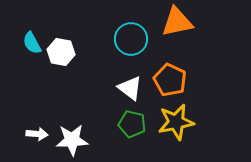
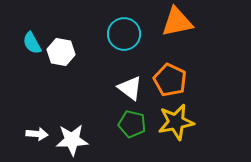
cyan circle: moved 7 px left, 5 px up
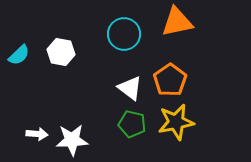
cyan semicircle: moved 13 px left, 12 px down; rotated 105 degrees counterclockwise
orange pentagon: rotated 12 degrees clockwise
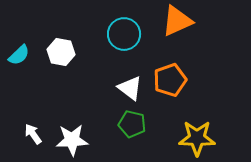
orange triangle: moved 1 px up; rotated 12 degrees counterclockwise
orange pentagon: rotated 16 degrees clockwise
yellow star: moved 21 px right, 16 px down; rotated 12 degrees clockwise
white arrow: moved 4 px left; rotated 130 degrees counterclockwise
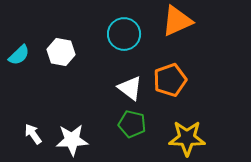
yellow star: moved 10 px left
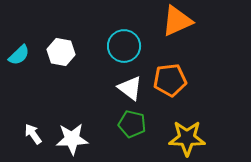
cyan circle: moved 12 px down
orange pentagon: rotated 12 degrees clockwise
white star: moved 1 px up
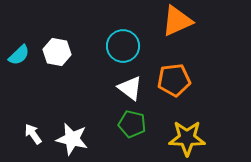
cyan circle: moved 1 px left
white hexagon: moved 4 px left
orange pentagon: moved 4 px right
white star: rotated 16 degrees clockwise
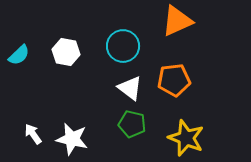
white hexagon: moved 9 px right
yellow star: moved 1 px left; rotated 21 degrees clockwise
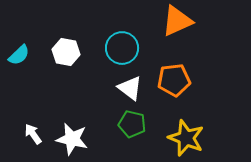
cyan circle: moved 1 px left, 2 px down
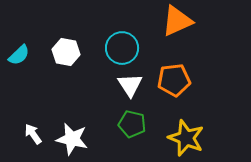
white triangle: moved 3 px up; rotated 20 degrees clockwise
